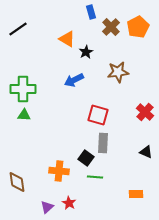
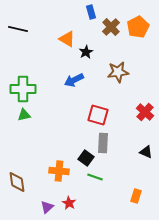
black line: rotated 48 degrees clockwise
green triangle: rotated 16 degrees counterclockwise
green line: rotated 14 degrees clockwise
orange rectangle: moved 2 px down; rotated 72 degrees counterclockwise
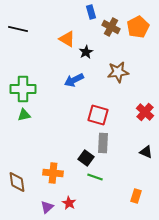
brown cross: rotated 18 degrees counterclockwise
orange cross: moved 6 px left, 2 px down
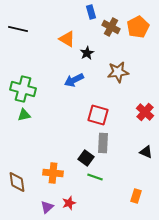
black star: moved 1 px right, 1 px down
green cross: rotated 15 degrees clockwise
red star: rotated 24 degrees clockwise
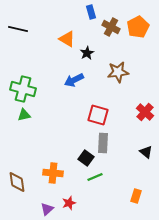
black triangle: rotated 16 degrees clockwise
green line: rotated 42 degrees counterclockwise
purple triangle: moved 2 px down
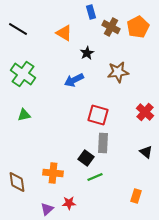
black line: rotated 18 degrees clockwise
orange triangle: moved 3 px left, 6 px up
green cross: moved 15 px up; rotated 20 degrees clockwise
red star: rotated 16 degrees clockwise
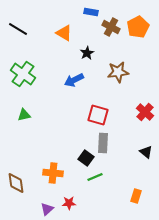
blue rectangle: rotated 64 degrees counterclockwise
brown diamond: moved 1 px left, 1 px down
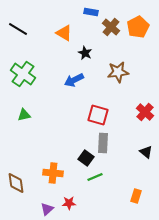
brown cross: rotated 12 degrees clockwise
black star: moved 2 px left; rotated 16 degrees counterclockwise
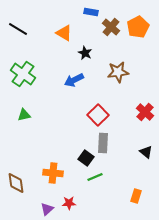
red square: rotated 30 degrees clockwise
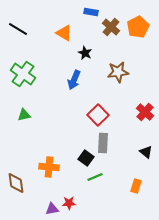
blue arrow: rotated 42 degrees counterclockwise
orange cross: moved 4 px left, 6 px up
orange rectangle: moved 10 px up
purple triangle: moved 5 px right; rotated 32 degrees clockwise
